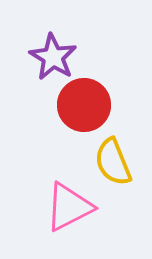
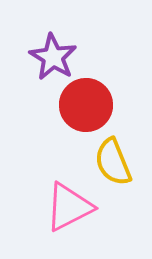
red circle: moved 2 px right
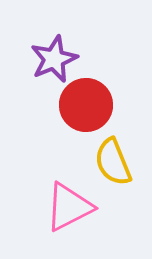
purple star: moved 1 px right, 2 px down; rotated 18 degrees clockwise
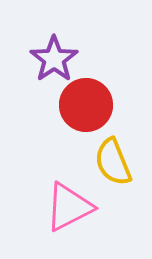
purple star: rotated 12 degrees counterclockwise
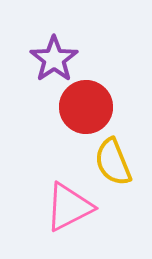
red circle: moved 2 px down
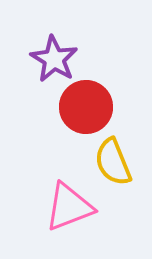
purple star: rotated 6 degrees counterclockwise
pink triangle: rotated 6 degrees clockwise
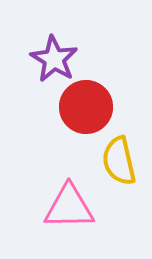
yellow semicircle: moved 6 px right, 1 px up; rotated 9 degrees clockwise
pink triangle: rotated 20 degrees clockwise
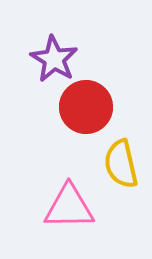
yellow semicircle: moved 2 px right, 3 px down
